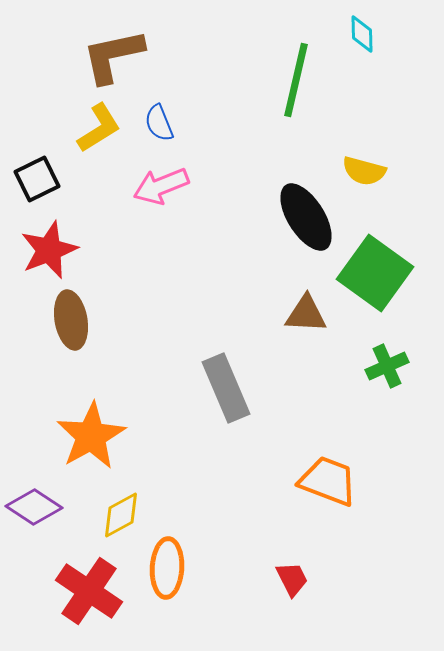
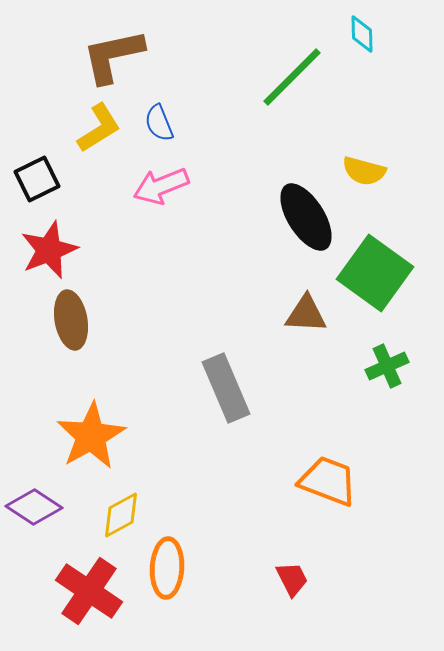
green line: moved 4 px left, 3 px up; rotated 32 degrees clockwise
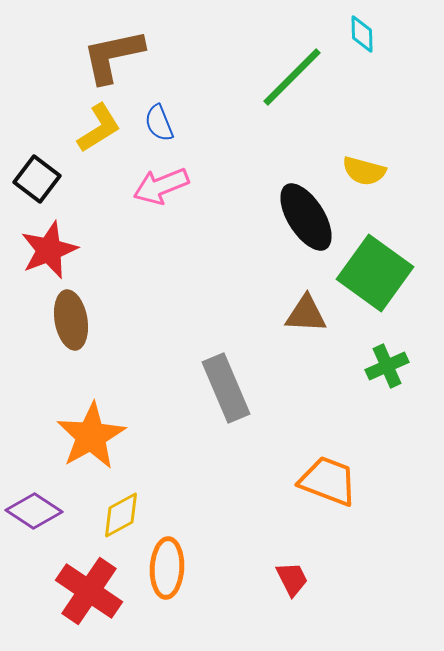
black square: rotated 27 degrees counterclockwise
purple diamond: moved 4 px down
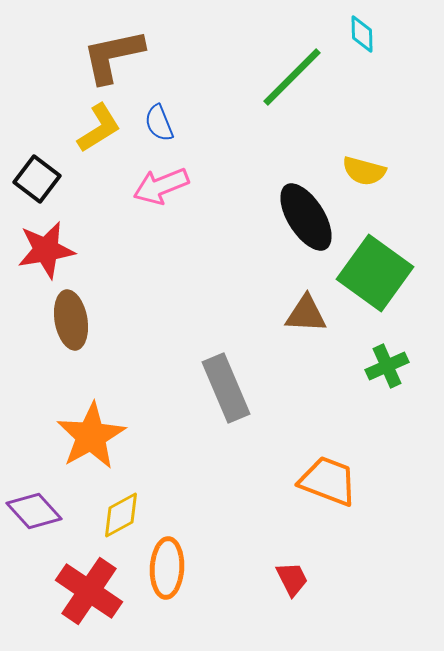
red star: moved 3 px left; rotated 12 degrees clockwise
purple diamond: rotated 14 degrees clockwise
